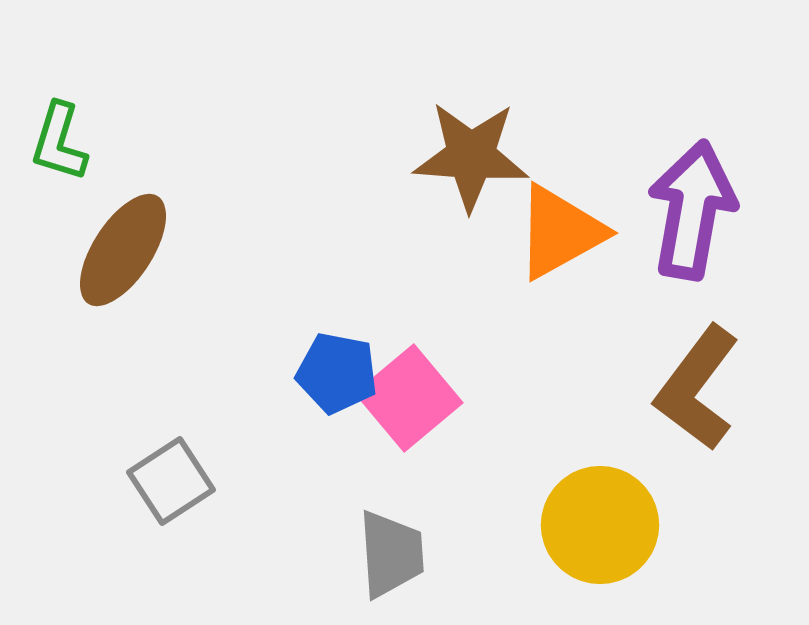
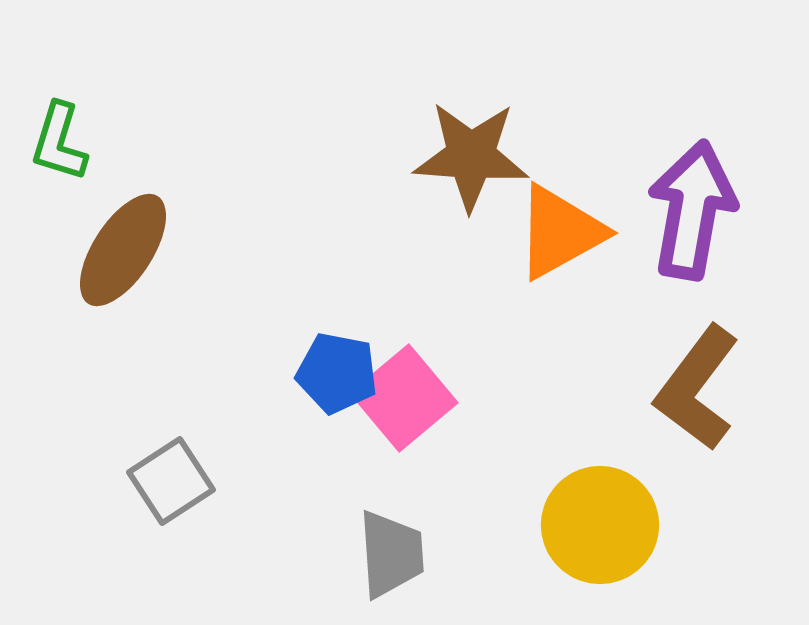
pink square: moved 5 px left
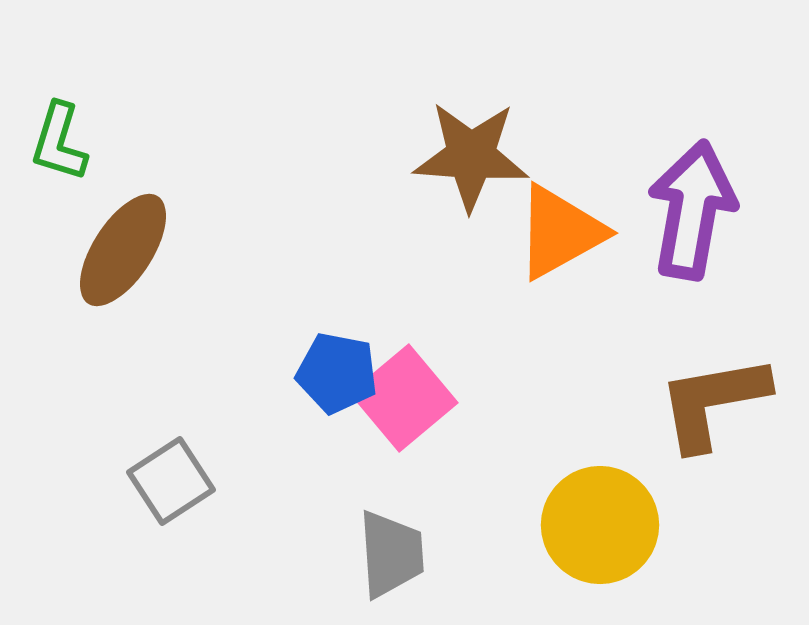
brown L-shape: moved 16 px right, 14 px down; rotated 43 degrees clockwise
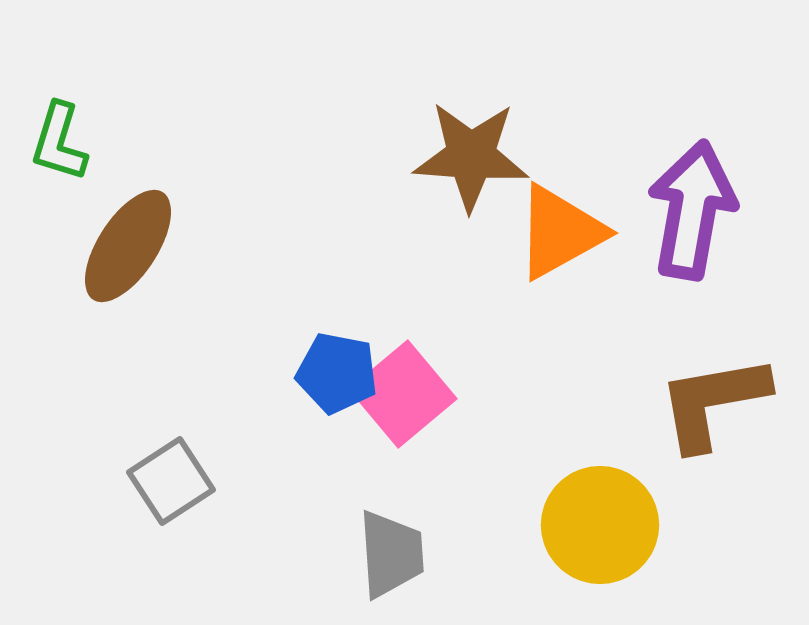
brown ellipse: moved 5 px right, 4 px up
pink square: moved 1 px left, 4 px up
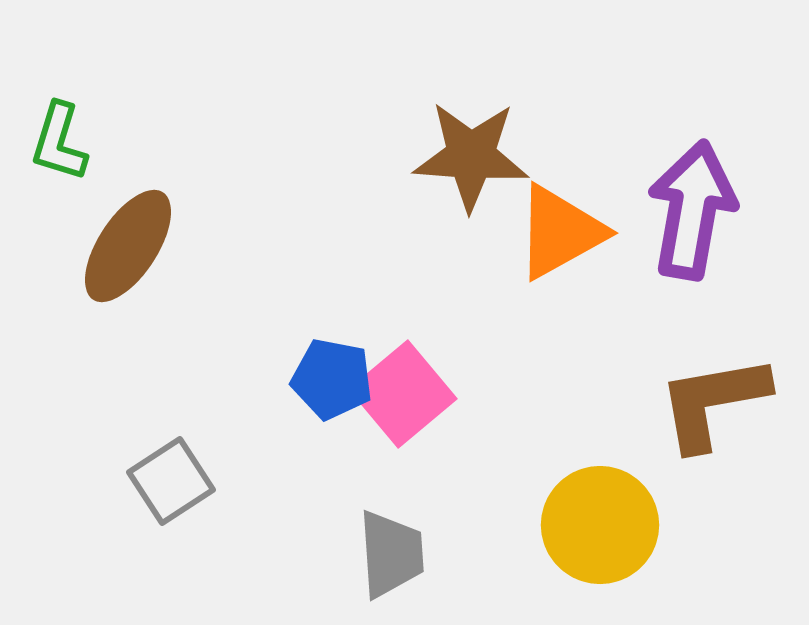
blue pentagon: moved 5 px left, 6 px down
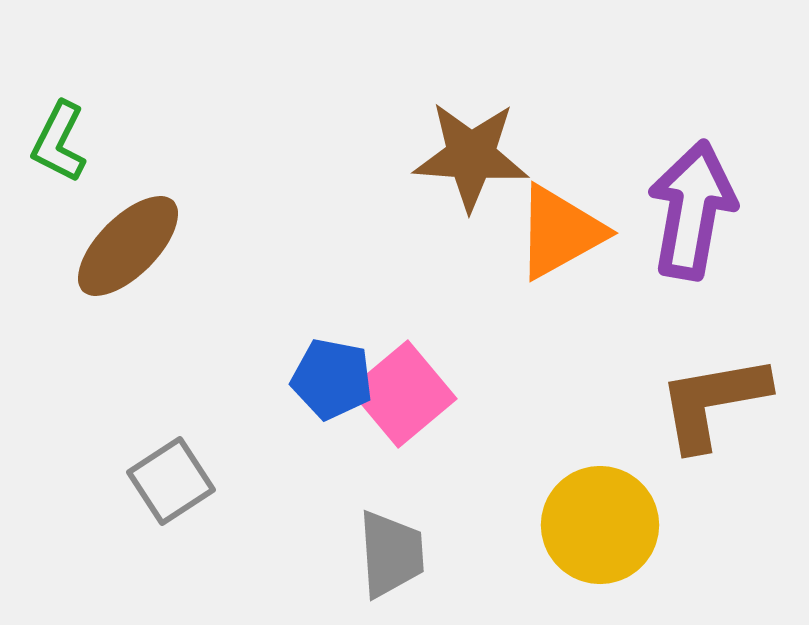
green L-shape: rotated 10 degrees clockwise
brown ellipse: rotated 12 degrees clockwise
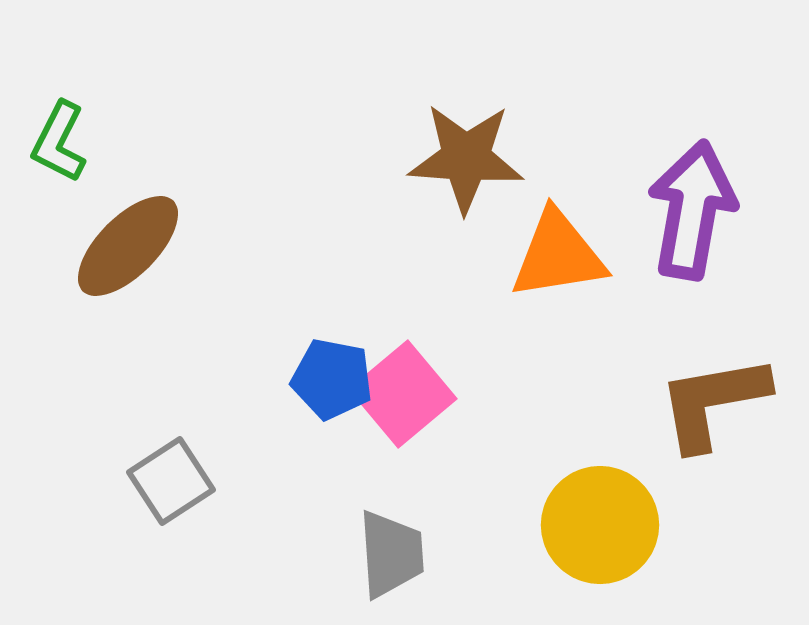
brown star: moved 5 px left, 2 px down
orange triangle: moved 2 px left, 23 px down; rotated 20 degrees clockwise
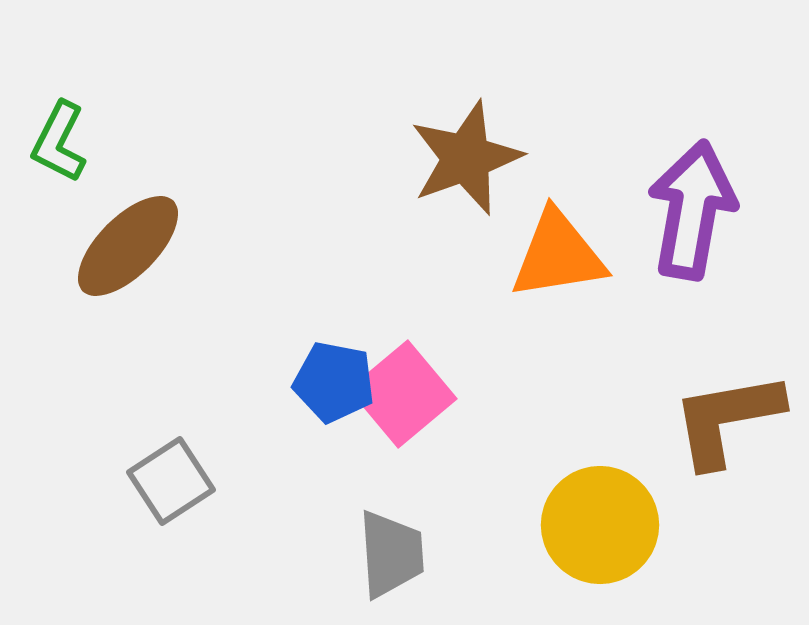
brown star: rotated 24 degrees counterclockwise
blue pentagon: moved 2 px right, 3 px down
brown L-shape: moved 14 px right, 17 px down
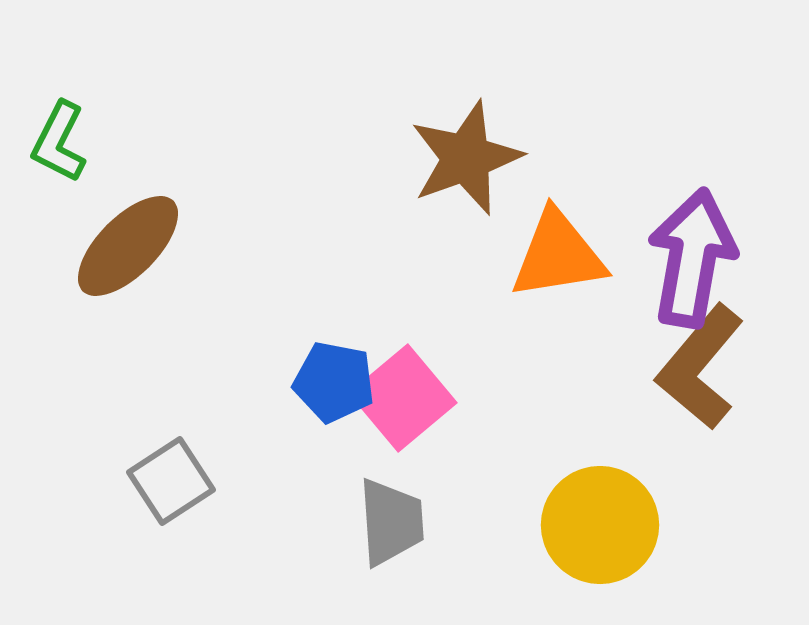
purple arrow: moved 48 px down
pink square: moved 4 px down
brown L-shape: moved 27 px left, 52 px up; rotated 40 degrees counterclockwise
gray trapezoid: moved 32 px up
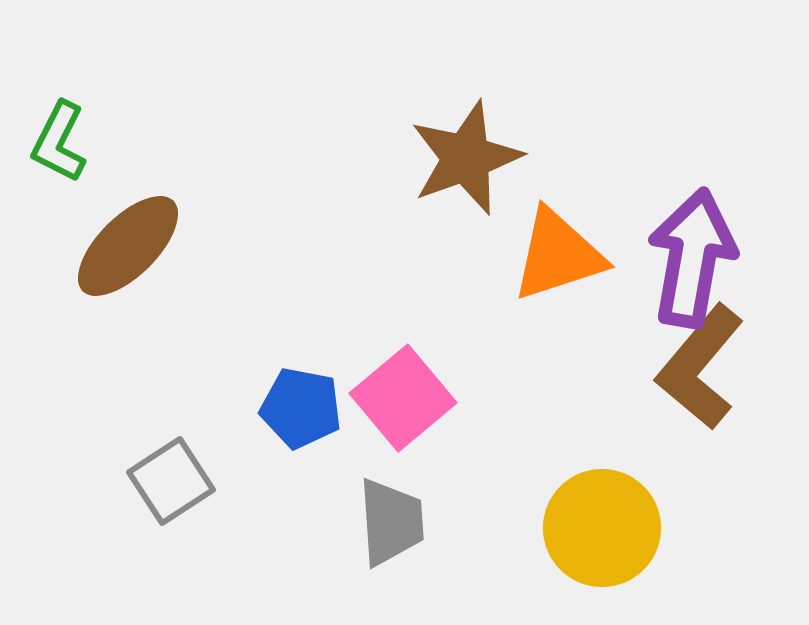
orange triangle: rotated 9 degrees counterclockwise
blue pentagon: moved 33 px left, 26 px down
yellow circle: moved 2 px right, 3 px down
